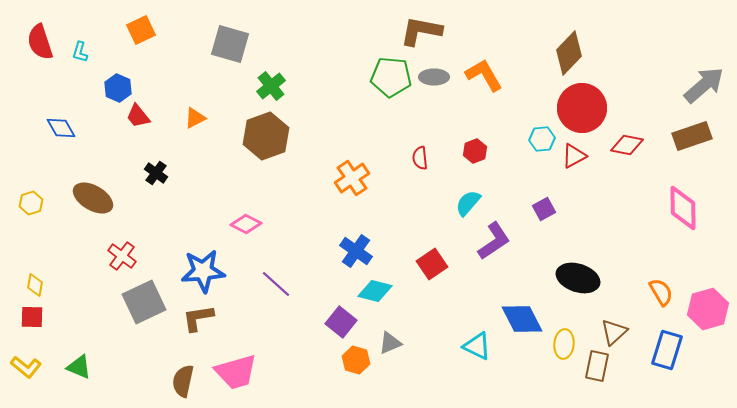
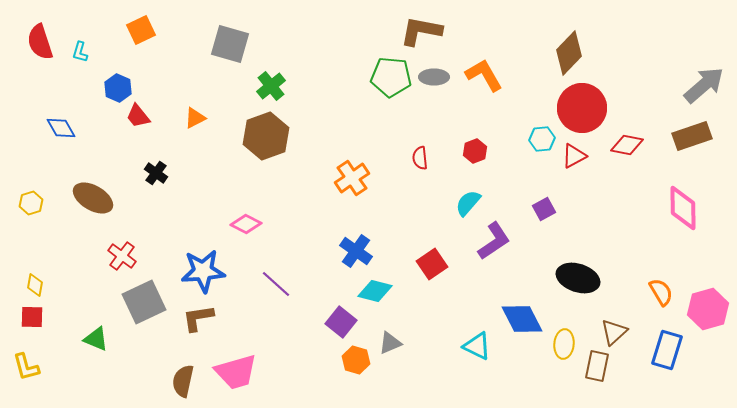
yellow L-shape at (26, 367): rotated 36 degrees clockwise
green triangle at (79, 367): moved 17 px right, 28 px up
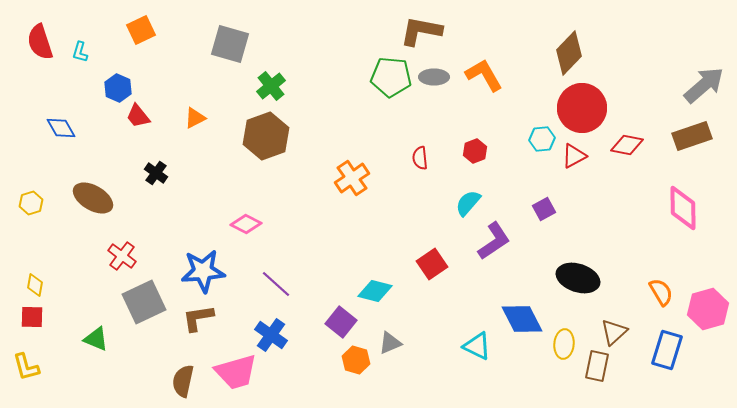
blue cross at (356, 251): moved 85 px left, 84 px down
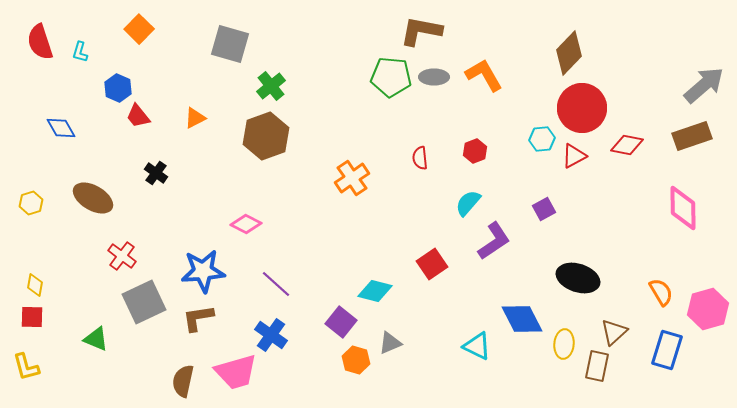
orange square at (141, 30): moved 2 px left, 1 px up; rotated 20 degrees counterclockwise
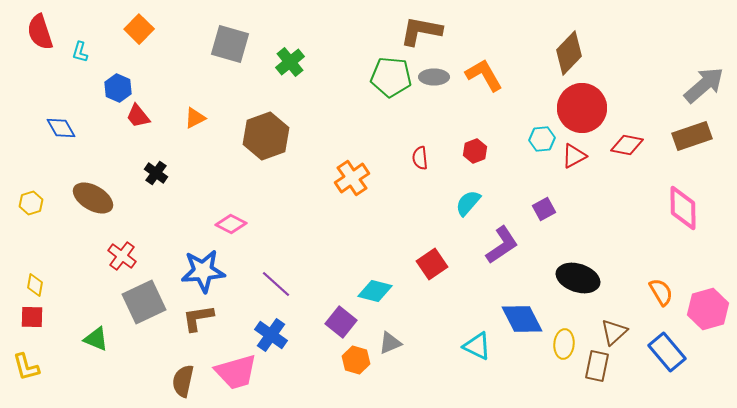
red semicircle at (40, 42): moved 10 px up
green cross at (271, 86): moved 19 px right, 24 px up
pink diamond at (246, 224): moved 15 px left
purple L-shape at (494, 241): moved 8 px right, 4 px down
blue rectangle at (667, 350): moved 2 px down; rotated 57 degrees counterclockwise
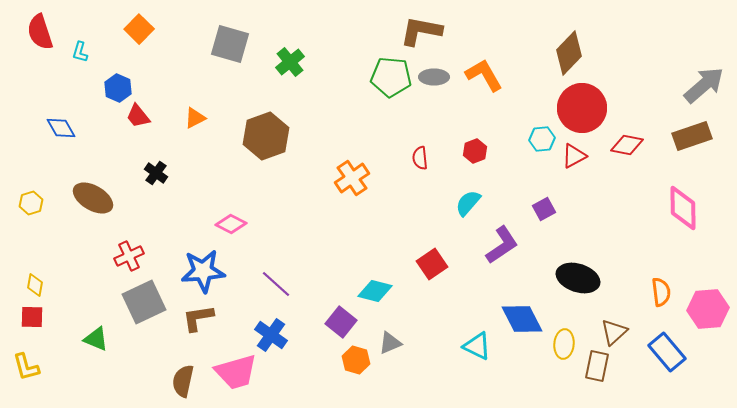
red cross at (122, 256): moved 7 px right; rotated 28 degrees clockwise
orange semicircle at (661, 292): rotated 24 degrees clockwise
pink hexagon at (708, 309): rotated 12 degrees clockwise
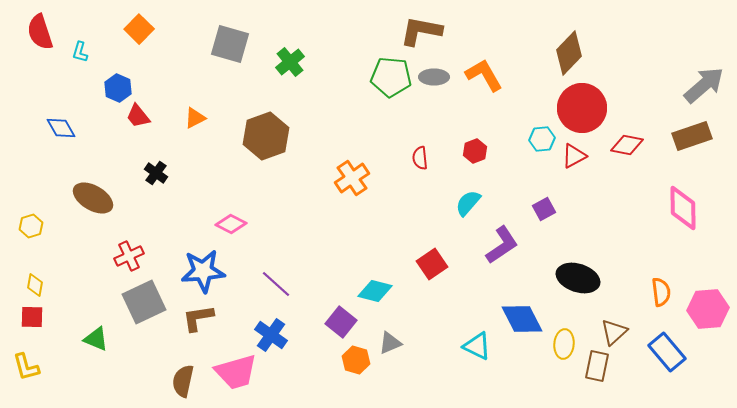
yellow hexagon at (31, 203): moved 23 px down
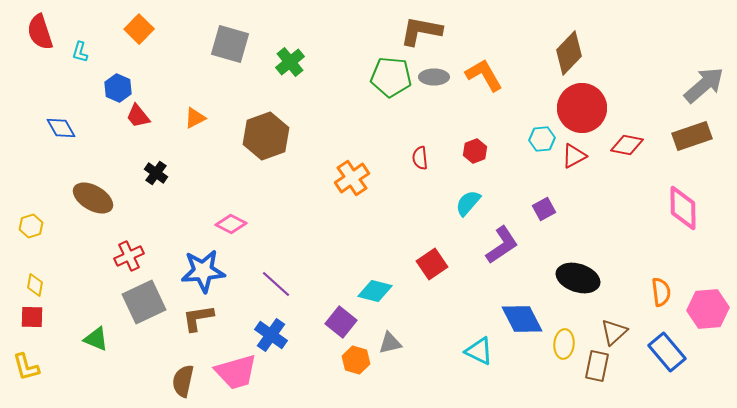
gray triangle at (390, 343): rotated 10 degrees clockwise
cyan triangle at (477, 346): moved 2 px right, 5 px down
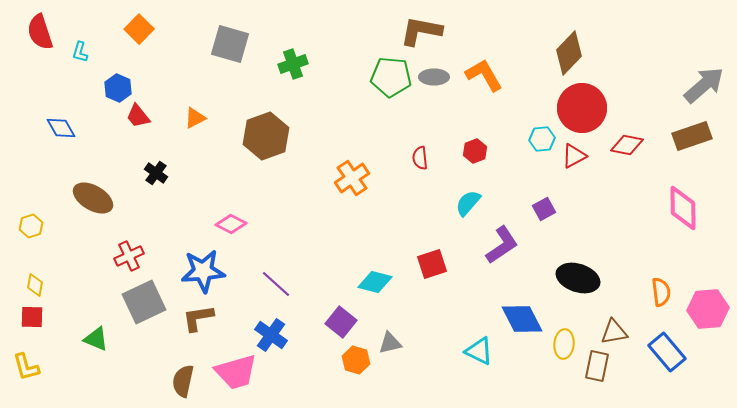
green cross at (290, 62): moved 3 px right, 2 px down; rotated 20 degrees clockwise
red square at (432, 264): rotated 16 degrees clockwise
cyan diamond at (375, 291): moved 9 px up
brown triangle at (614, 332): rotated 32 degrees clockwise
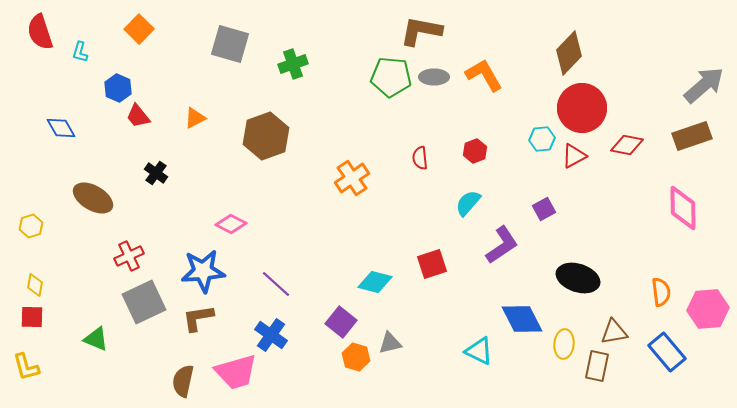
orange hexagon at (356, 360): moved 3 px up
